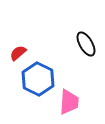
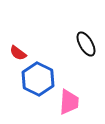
red semicircle: rotated 102 degrees counterclockwise
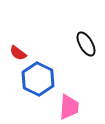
pink trapezoid: moved 5 px down
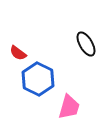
pink trapezoid: rotated 12 degrees clockwise
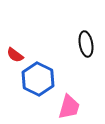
black ellipse: rotated 20 degrees clockwise
red semicircle: moved 3 px left, 2 px down
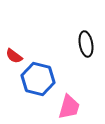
red semicircle: moved 1 px left, 1 px down
blue hexagon: rotated 12 degrees counterclockwise
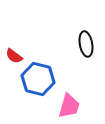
pink trapezoid: moved 1 px up
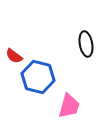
blue hexagon: moved 2 px up
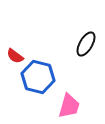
black ellipse: rotated 40 degrees clockwise
red semicircle: moved 1 px right
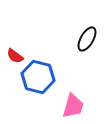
black ellipse: moved 1 px right, 5 px up
pink trapezoid: moved 4 px right
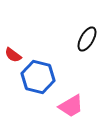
red semicircle: moved 2 px left, 1 px up
pink trapezoid: moved 2 px left; rotated 44 degrees clockwise
